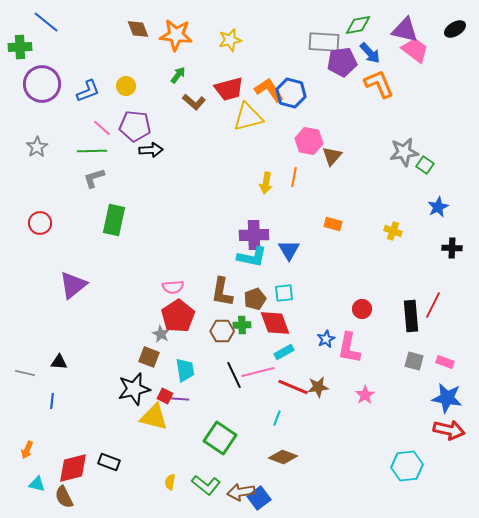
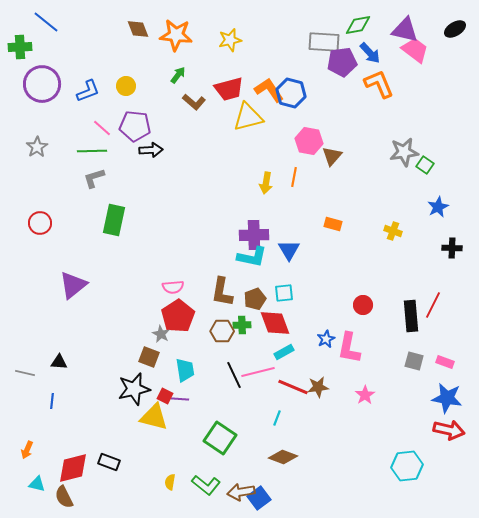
red circle at (362, 309): moved 1 px right, 4 px up
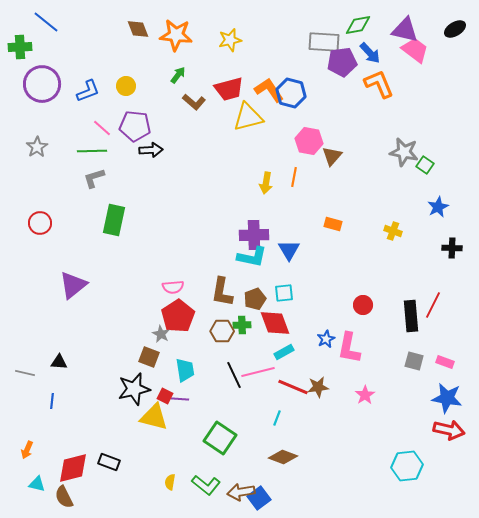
gray star at (404, 152): rotated 20 degrees clockwise
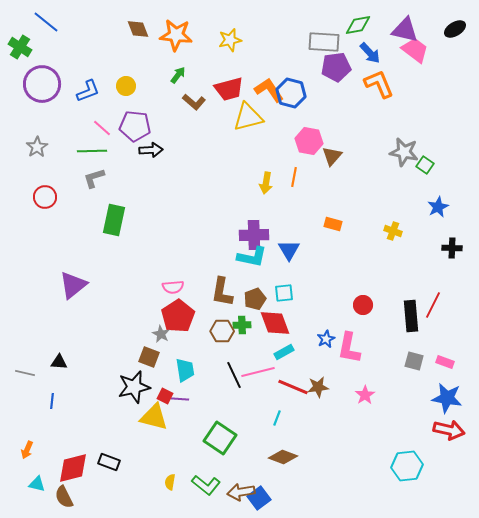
green cross at (20, 47): rotated 35 degrees clockwise
purple pentagon at (342, 62): moved 6 px left, 5 px down
red circle at (40, 223): moved 5 px right, 26 px up
black star at (134, 389): moved 2 px up
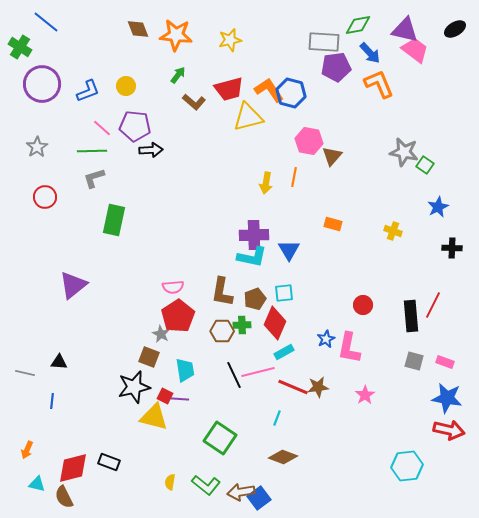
red diamond at (275, 323): rotated 44 degrees clockwise
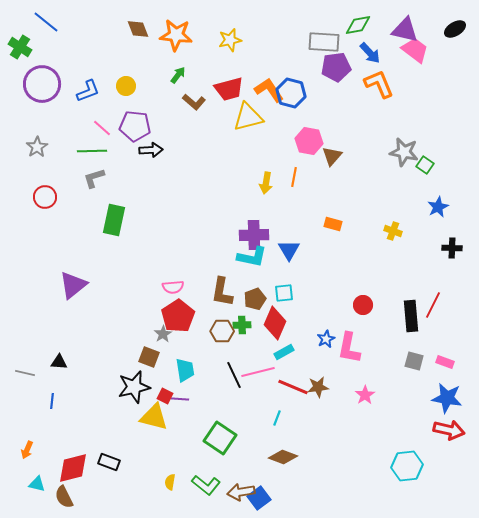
gray star at (161, 334): moved 2 px right; rotated 12 degrees clockwise
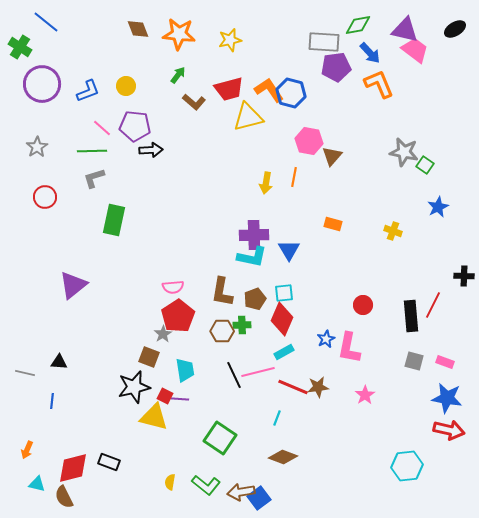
orange star at (176, 35): moved 3 px right, 1 px up
black cross at (452, 248): moved 12 px right, 28 px down
red diamond at (275, 323): moved 7 px right, 4 px up
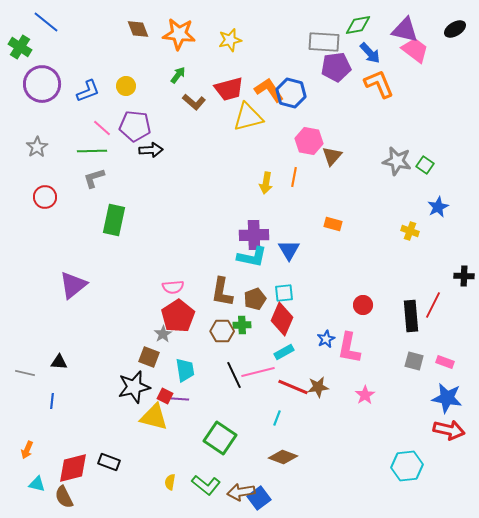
gray star at (404, 152): moved 7 px left, 9 px down
yellow cross at (393, 231): moved 17 px right
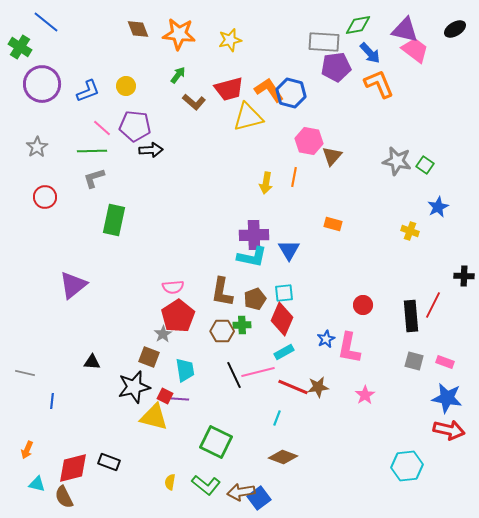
black triangle at (59, 362): moved 33 px right
green square at (220, 438): moved 4 px left, 4 px down; rotated 8 degrees counterclockwise
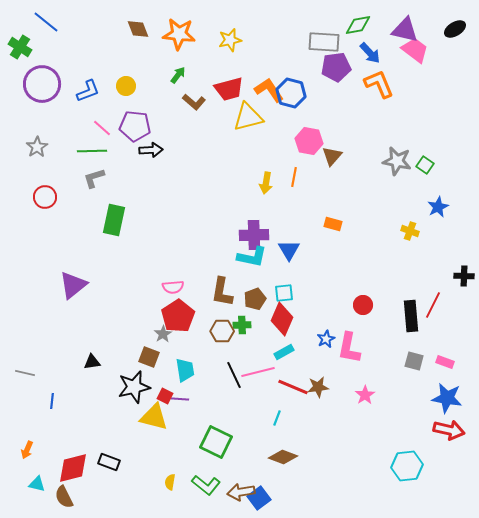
black triangle at (92, 362): rotated 12 degrees counterclockwise
